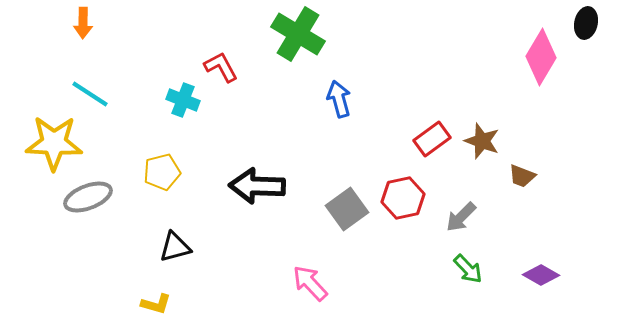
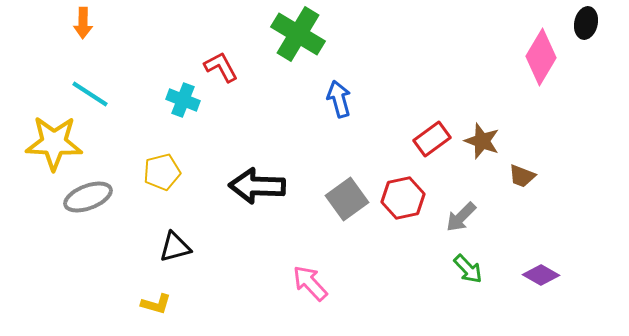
gray square: moved 10 px up
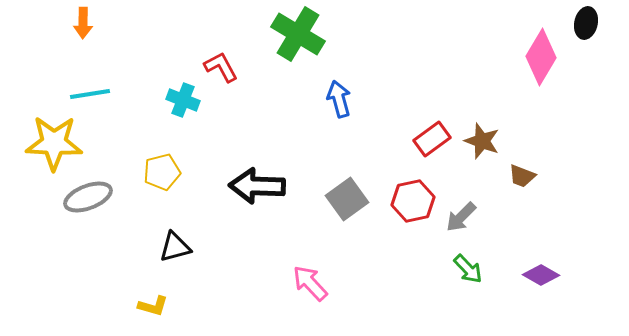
cyan line: rotated 42 degrees counterclockwise
red hexagon: moved 10 px right, 3 px down
yellow L-shape: moved 3 px left, 2 px down
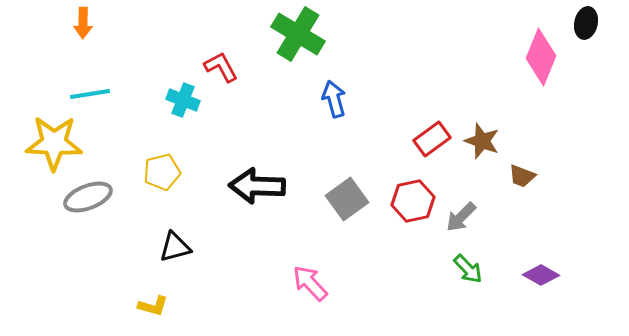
pink diamond: rotated 8 degrees counterclockwise
blue arrow: moved 5 px left
